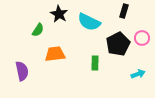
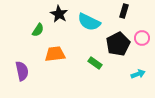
green rectangle: rotated 56 degrees counterclockwise
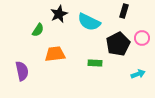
black star: rotated 18 degrees clockwise
green rectangle: rotated 32 degrees counterclockwise
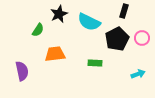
black pentagon: moved 1 px left, 5 px up
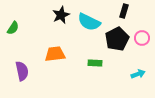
black star: moved 2 px right, 1 px down
green semicircle: moved 25 px left, 2 px up
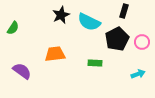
pink circle: moved 4 px down
purple semicircle: rotated 42 degrees counterclockwise
